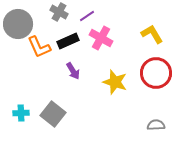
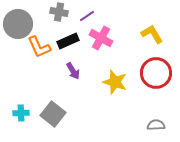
gray cross: rotated 18 degrees counterclockwise
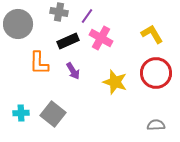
purple line: rotated 21 degrees counterclockwise
orange L-shape: moved 16 px down; rotated 25 degrees clockwise
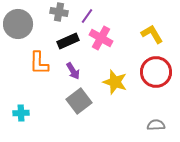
red circle: moved 1 px up
gray square: moved 26 px right, 13 px up; rotated 15 degrees clockwise
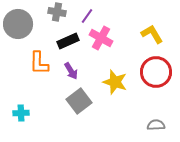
gray cross: moved 2 px left
purple arrow: moved 2 px left
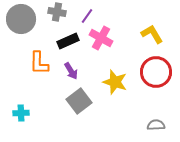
gray circle: moved 3 px right, 5 px up
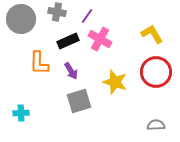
pink cross: moved 1 px left, 1 px down
gray square: rotated 20 degrees clockwise
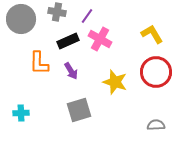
gray square: moved 9 px down
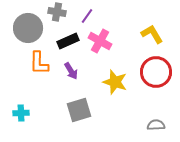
gray circle: moved 7 px right, 9 px down
pink cross: moved 2 px down
